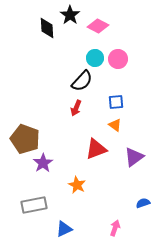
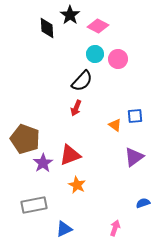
cyan circle: moved 4 px up
blue square: moved 19 px right, 14 px down
red triangle: moved 26 px left, 6 px down
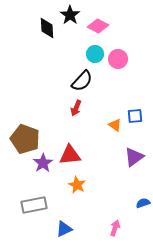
red triangle: rotated 15 degrees clockwise
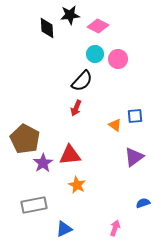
black star: rotated 30 degrees clockwise
brown pentagon: rotated 8 degrees clockwise
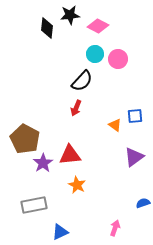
black diamond: rotated 10 degrees clockwise
blue triangle: moved 4 px left, 3 px down
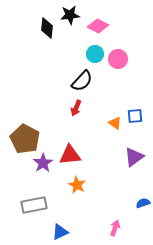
orange triangle: moved 2 px up
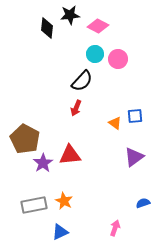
orange star: moved 13 px left, 16 px down
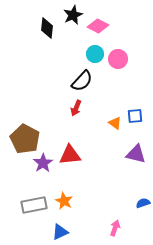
black star: moved 3 px right; rotated 18 degrees counterclockwise
purple triangle: moved 2 px right, 3 px up; rotated 50 degrees clockwise
